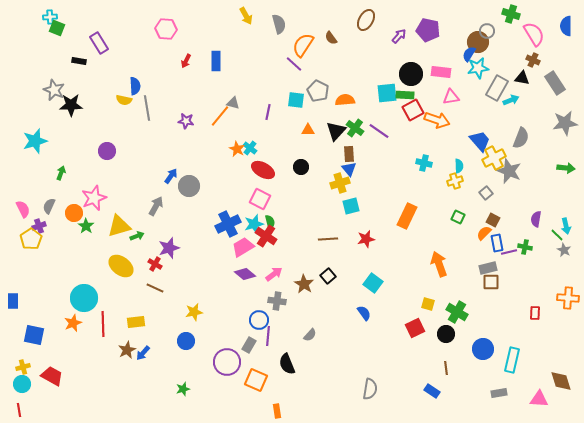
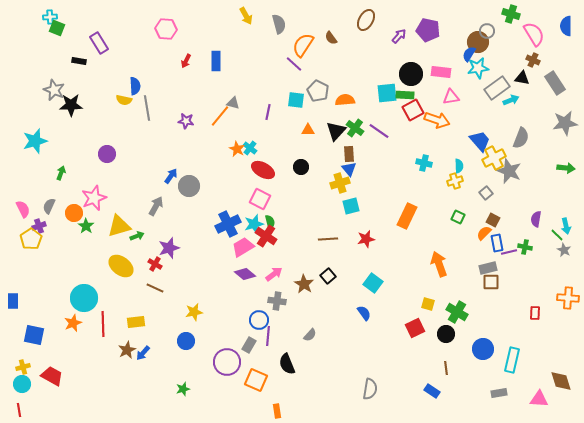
gray rectangle at (497, 88): rotated 25 degrees clockwise
purple circle at (107, 151): moved 3 px down
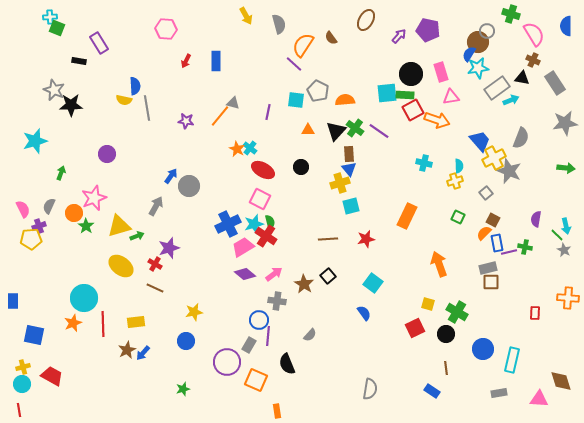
pink rectangle at (441, 72): rotated 66 degrees clockwise
yellow pentagon at (31, 239): rotated 30 degrees clockwise
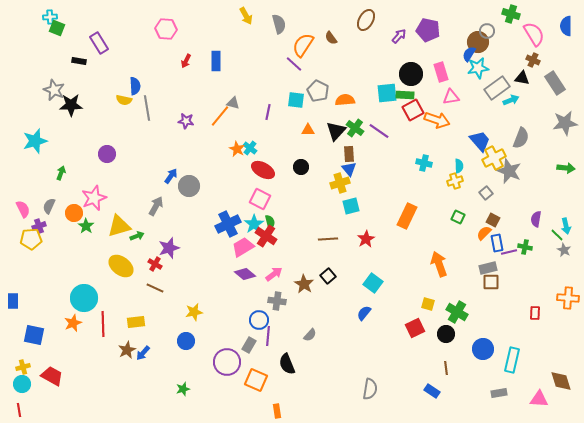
cyan star at (254, 224): rotated 18 degrees counterclockwise
red star at (366, 239): rotated 18 degrees counterclockwise
blue semicircle at (364, 313): rotated 105 degrees counterclockwise
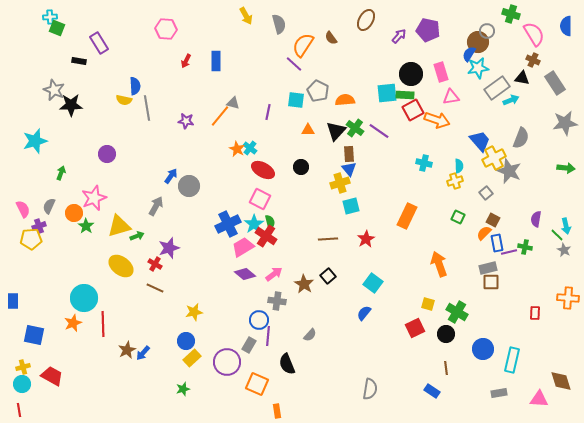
yellow rectangle at (136, 322): moved 56 px right, 36 px down; rotated 36 degrees counterclockwise
orange square at (256, 380): moved 1 px right, 4 px down
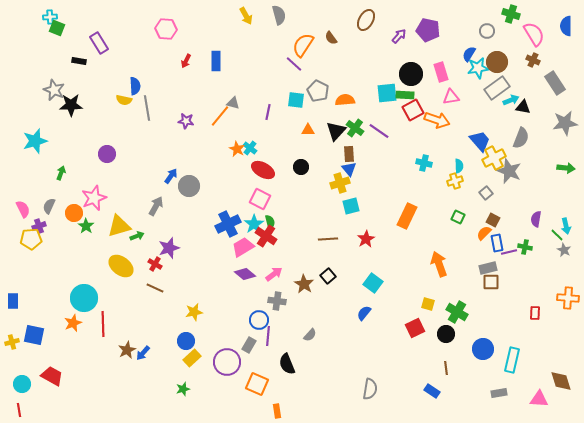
gray semicircle at (279, 24): moved 9 px up
brown circle at (478, 42): moved 19 px right, 20 px down
black triangle at (522, 78): moved 1 px right, 29 px down
yellow cross at (23, 367): moved 11 px left, 25 px up
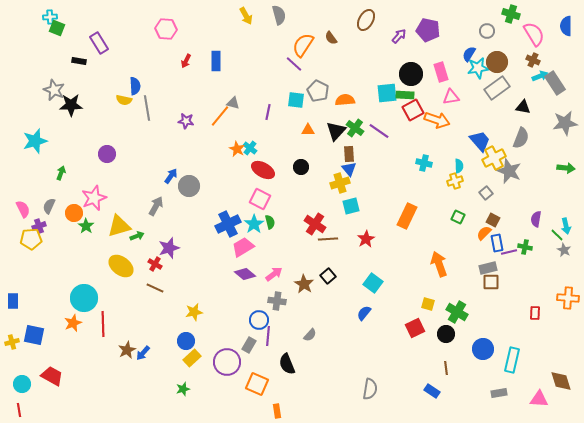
cyan arrow at (511, 100): moved 29 px right, 24 px up
red cross at (266, 236): moved 49 px right, 12 px up
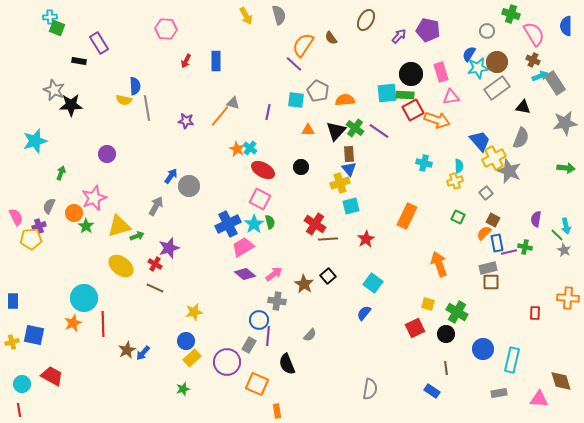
pink semicircle at (23, 209): moved 7 px left, 8 px down
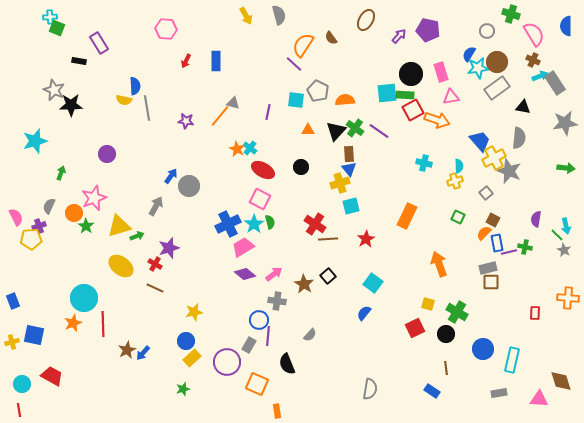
gray semicircle at (521, 138): moved 2 px left; rotated 15 degrees counterclockwise
blue rectangle at (13, 301): rotated 21 degrees counterclockwise
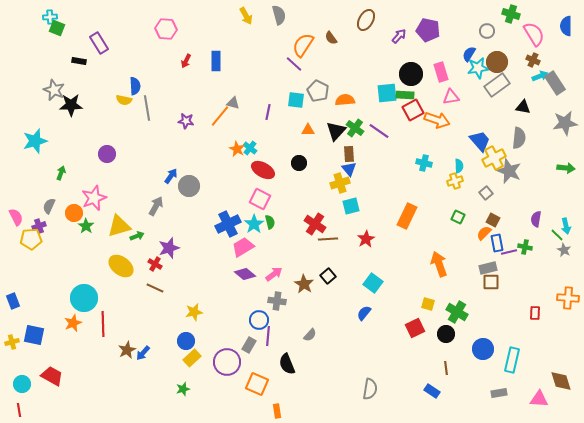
gray rectangle at (497, 88): moved 3 px up
black circle at (301, 167): moved 2 px left, 4 px up
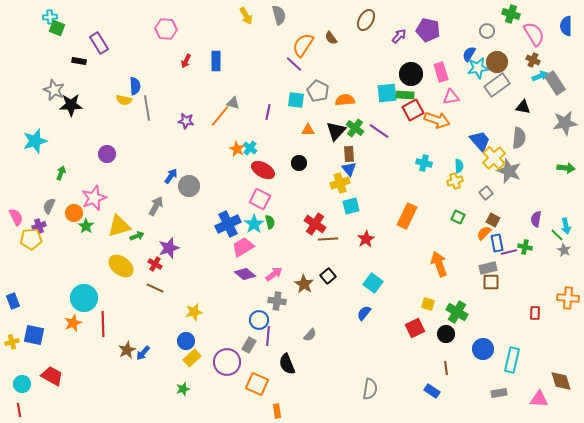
yellow cross at (494, 158): rotated 15 degrees counterclockwise
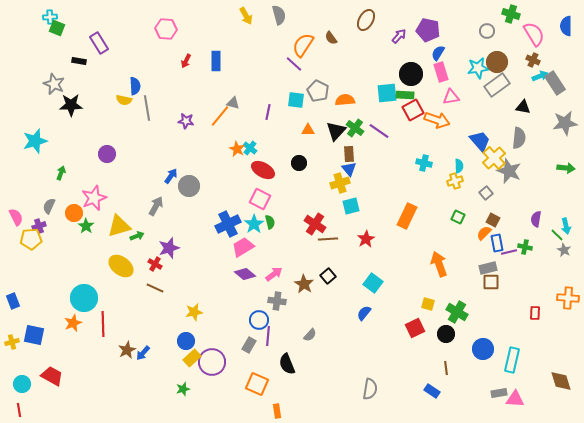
blue semicircle at (469, 54): moved 31 px left, 1 px up
gray star at (54, 90): moved 6 px up
purple circle at (227, 362): moved 15 px left
pink triangle at (539, 399): moved 24 px left
